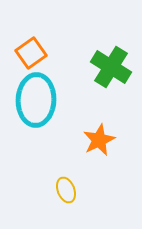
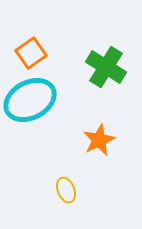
green cross: moved 5 px left
cyan ellipse: moved 6 px left; rotated 60 degrees clockwise
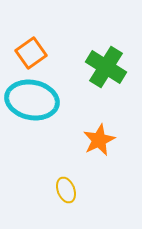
cyan ellipse: moved 2 px right; rotated 39 degrees clockwise
